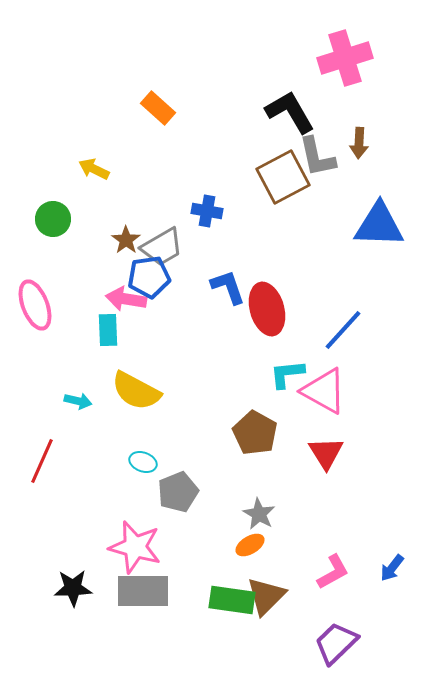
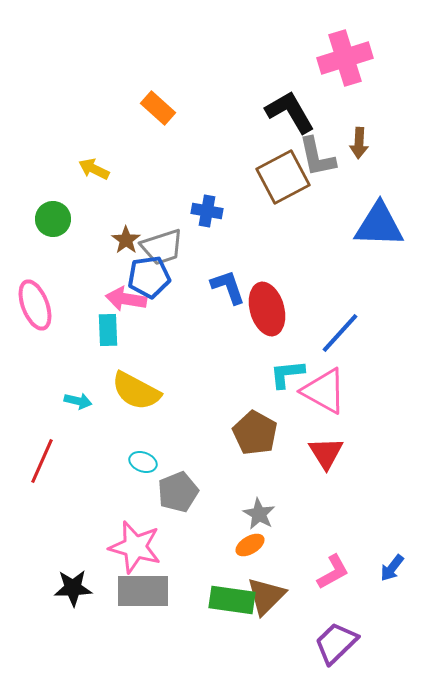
gray trapezoid: rotated 12 degrees clockwise
blue line: moved 3 px left, 3 px down
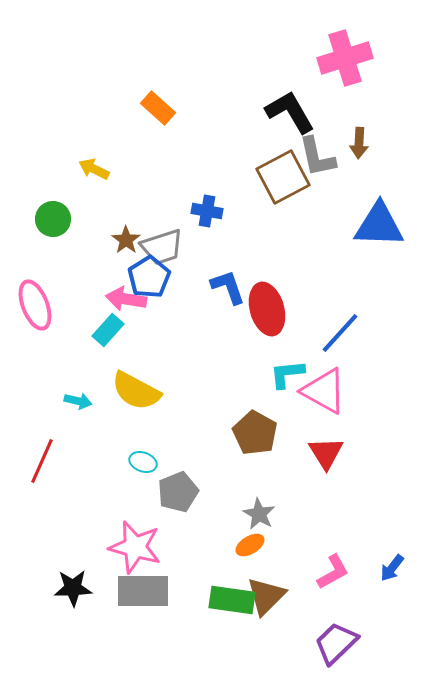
blue pentagon: rotated 24 degrees counterclockwise
cyan rectangle: rotated 44 degrees clockwise
